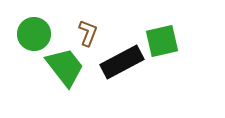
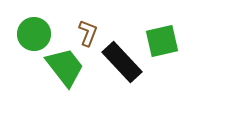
black rectangle: rotated 75 degrees clockwise
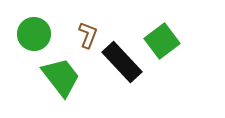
brown L-shape: moved 2 px down
green square: rotated 24 degrees counterclockwise
green trapezoid: moved 4 px left, 10 px down
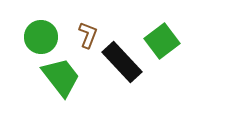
green circle: moved 7 px right, 3 px down
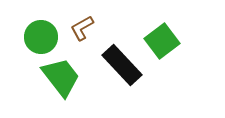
brown L-shape: moved 6 px left, 7 px up; rotated 140 degrees counterclockwise
black rectangle: moved 3 px down
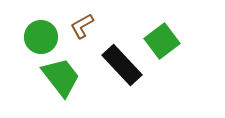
brown L-shape: moved 2 px up
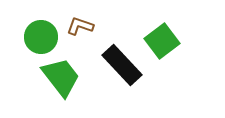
brown L-shape: moved 2 px left; rotated 48 degrees clockwise
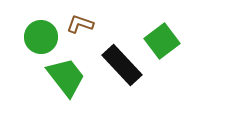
brown L-shape: moved 2 px up
green trapezoid: moved 5 px right
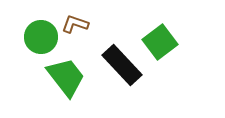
brown L-shape: moved 5 px left
green square: moved 2 px left, 1 px down
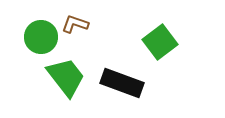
black rectangle: moved 18 px down; rotated 27 degrees counterclockwise
